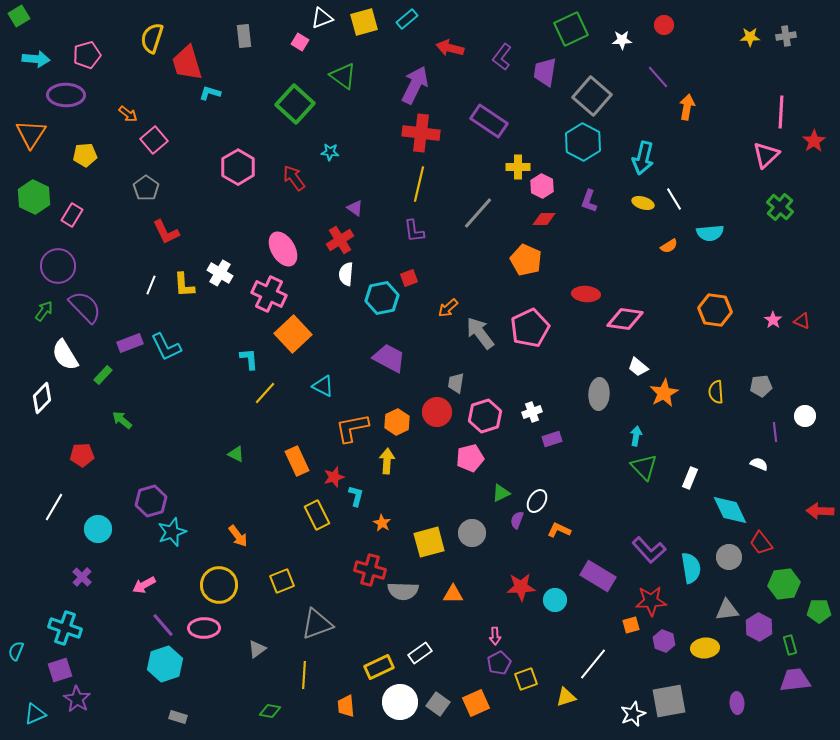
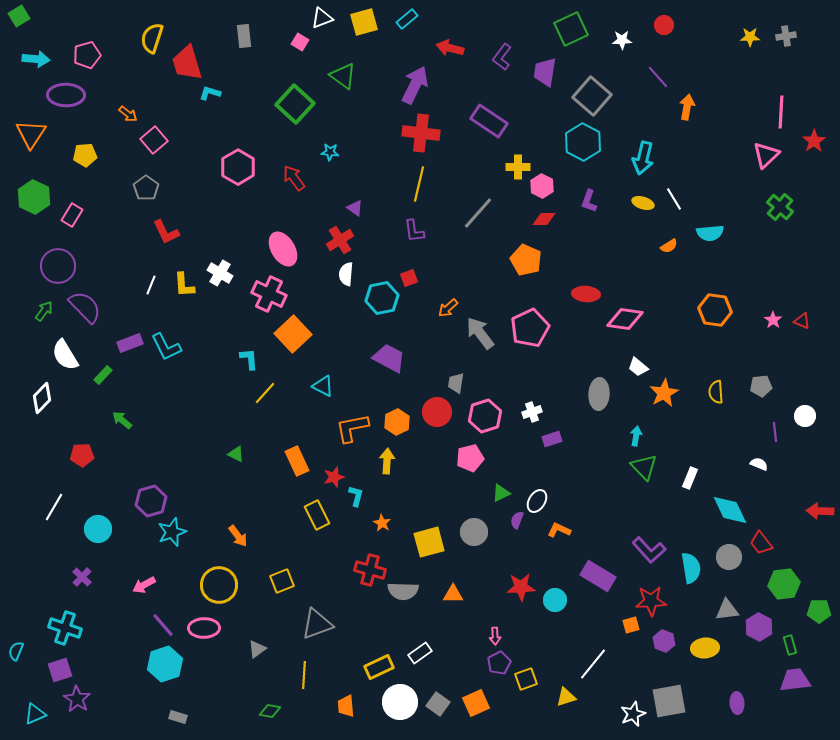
gray circle at (472, 533): moved 2 px right, 1 px up
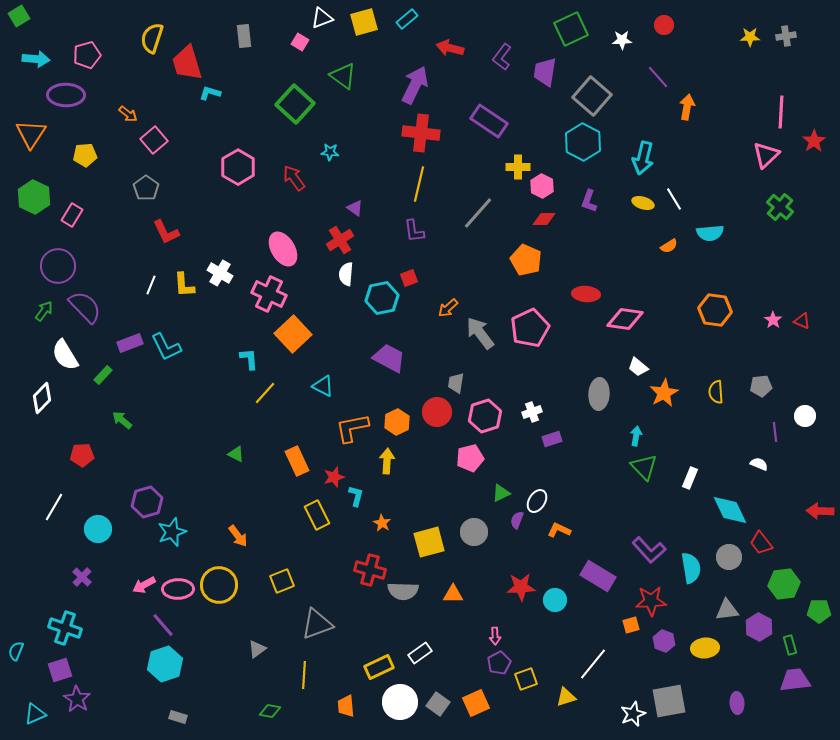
purple hexagon at (151, 501): moved 4 px left, 1 px down
pink ellipse at (204, 628): moved 26 px left, 39 px up
